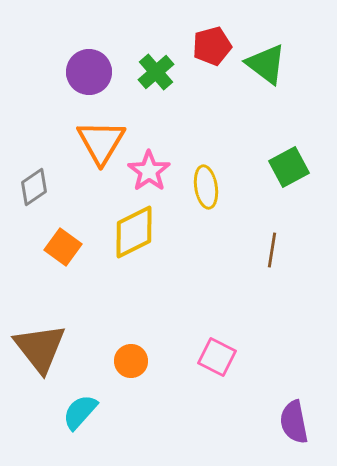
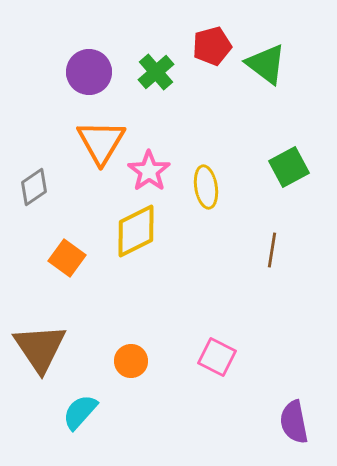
yellow diamond: moved 2 px right, 1 px up
orange square: moved 4 px right, 11 px down
brown triangle: rotated 4 degrees clockwise
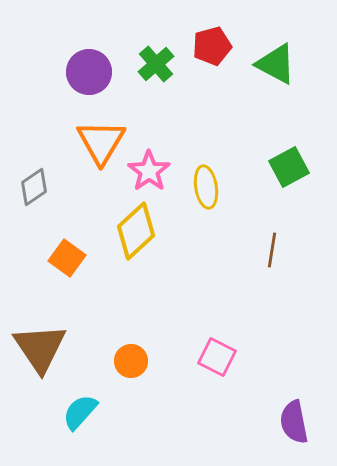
green triangle: moved 10 px right; rotated 9 degrees counterclockwise
green cross: moved 8 px up
yellow diamond: rotated 16 degrees counterclockwise
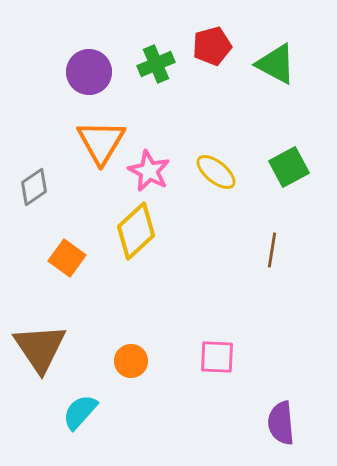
green cross: rotated 18 degrees clockwise
pink star: rotated 9 degrees counterclockwise
yellow ellipse: moved 10 px right, 15 px up; rotated 42 degrees counterclockwise
pink square: rotated 24 degrees counterclockwise
purple semicircle: moved 13 px left, 1 px down; rotated 6 degrees clockwise
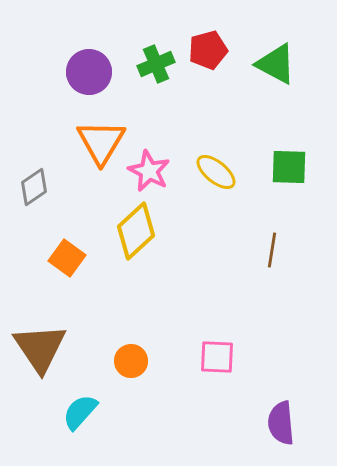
red pentagon: moved 4 px left, 4 px down
green square: rotated 30 degrees clockwise
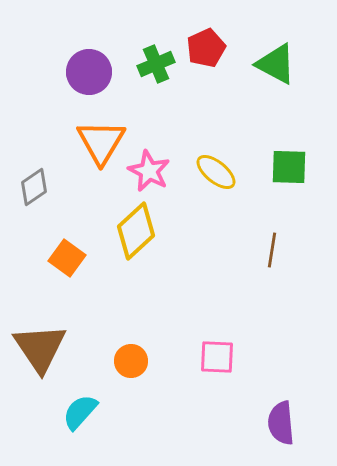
red pentagon: moved 2 px left, 2 px up; rotated 9 degrees counterclockwise
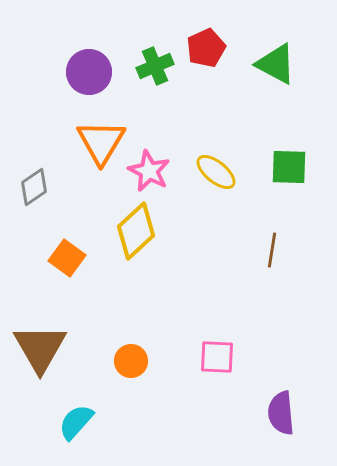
green cross: moved 1 px left, 2 px down
brown triangle: rotated 4 degrees clockwise
cyan semicircle: moved 4 px left, 10 px down
purple semicircle: moved 10 px up
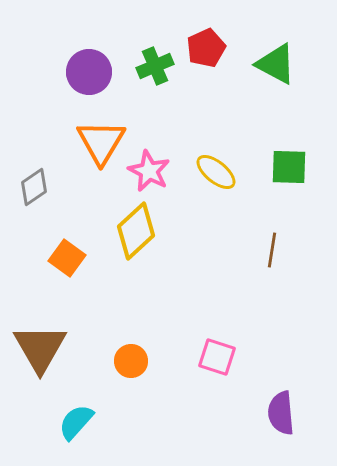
pink square: rotated 15 degrees clockwise
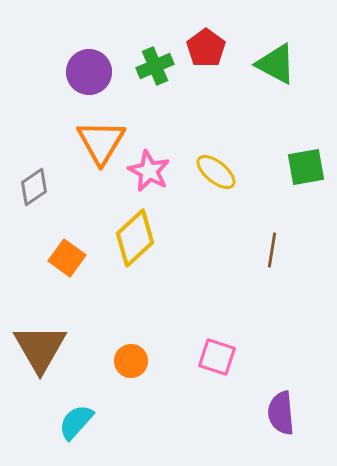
red pentagon: rotated 12 degrees counterclockwise
green square: moved 17 px right; rotated 12 degrees counterclockwise
yellow diamond: moved 1 px left, 7 px down
